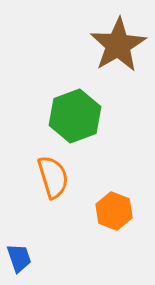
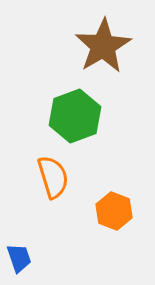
brown star: moved 15 px left, 1 px down
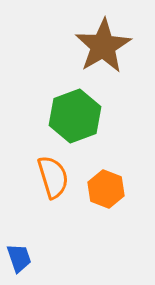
orange hexagon: moved 8 px left, 22 px up
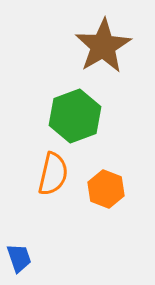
orange semicircle: moved 3 px up; rotated 30 degrees clockwise
